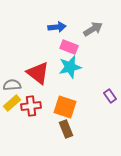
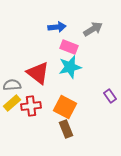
orange square: rotated 10 degrees clockwise
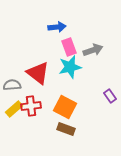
gray arrow: moved 21 px down; rotated 12 degrees clockwise
pink rectangle: rotated 48 degrees clockwise
yellow rectangle: moved 2 px right, 6 px down
brown rectangle: rotated 48 degrees counterclockwise
